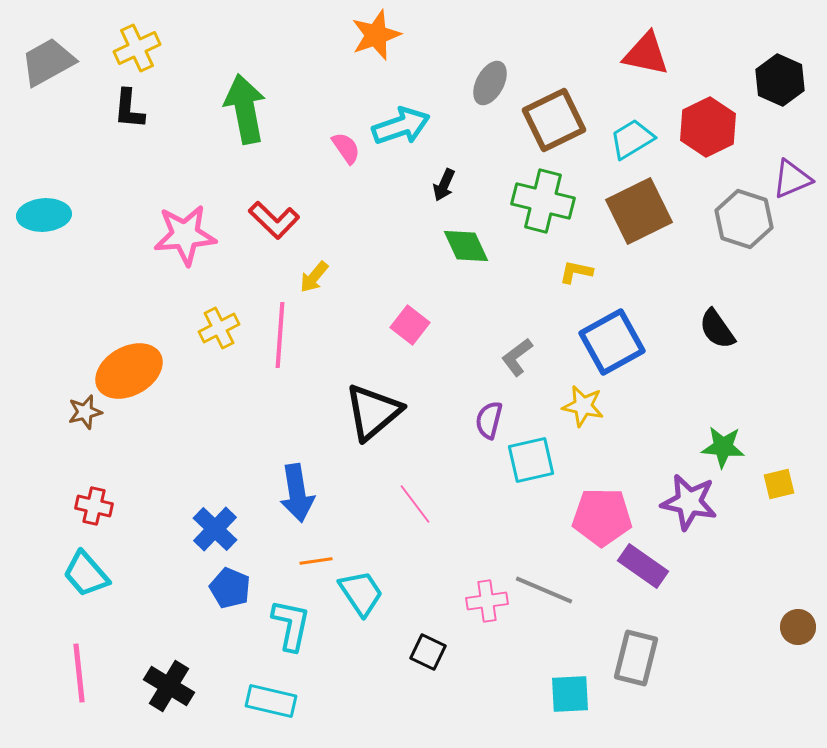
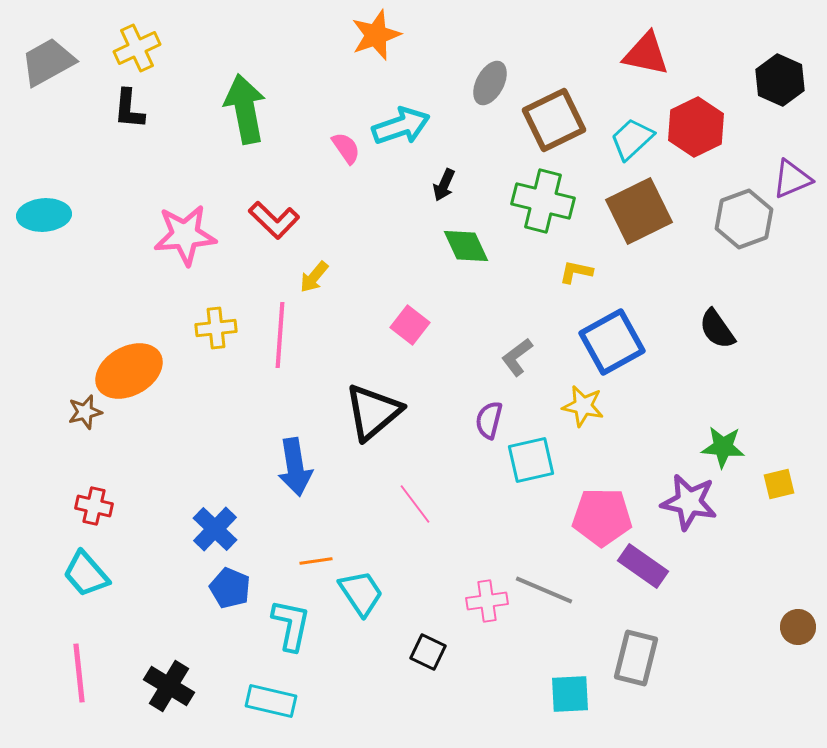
red hexagon at (708, 127): moved 12 px left
cyan trapezoid at (632, 139): rotated 12 degrees counterclockwise
gray hexagon at (744, 219): rotated 22 degrees clockwise
yellow cross at (219, 328): moved 3 px left; rotated 21 degrees clockwise
blue arrow at (297, 493): moved 2 px left, 26 px up
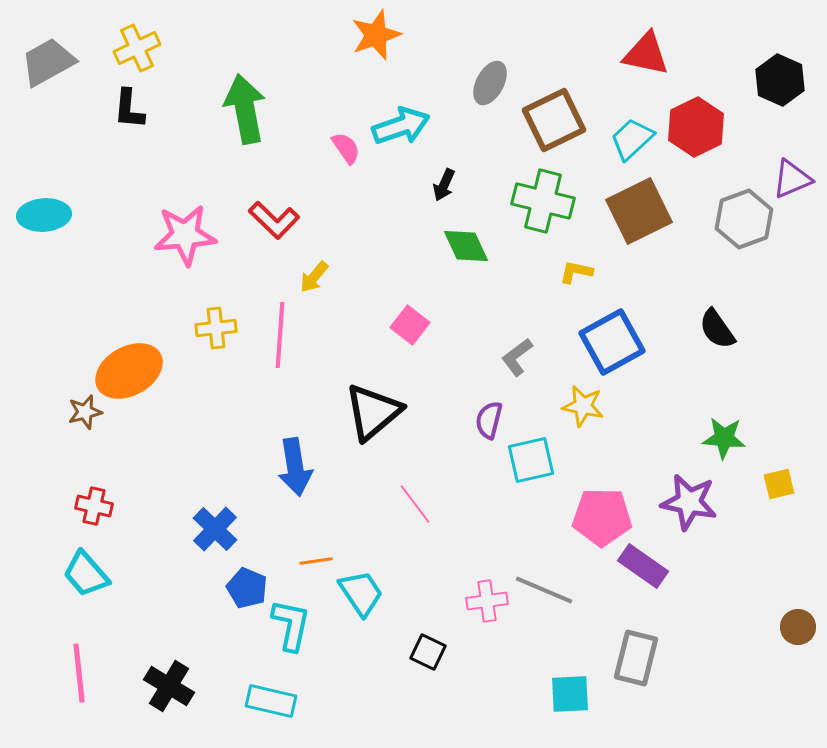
green star at (723, 447): moved 1 px right, 9 px up
blue pentagon at (230, 588): moved 17 px right
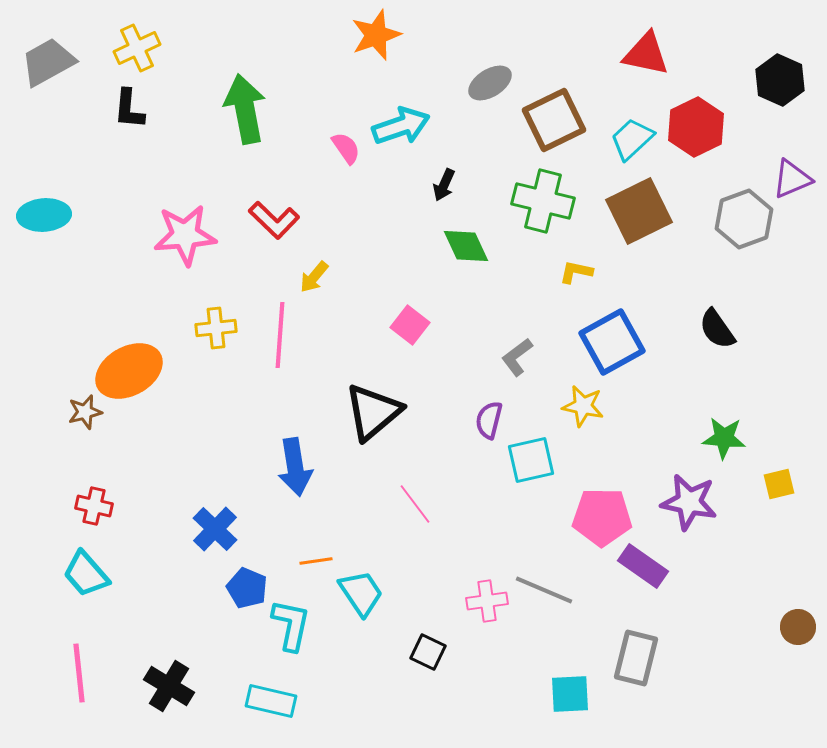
gray ellipse at (490, 83): rotated 30 degrees clockwise
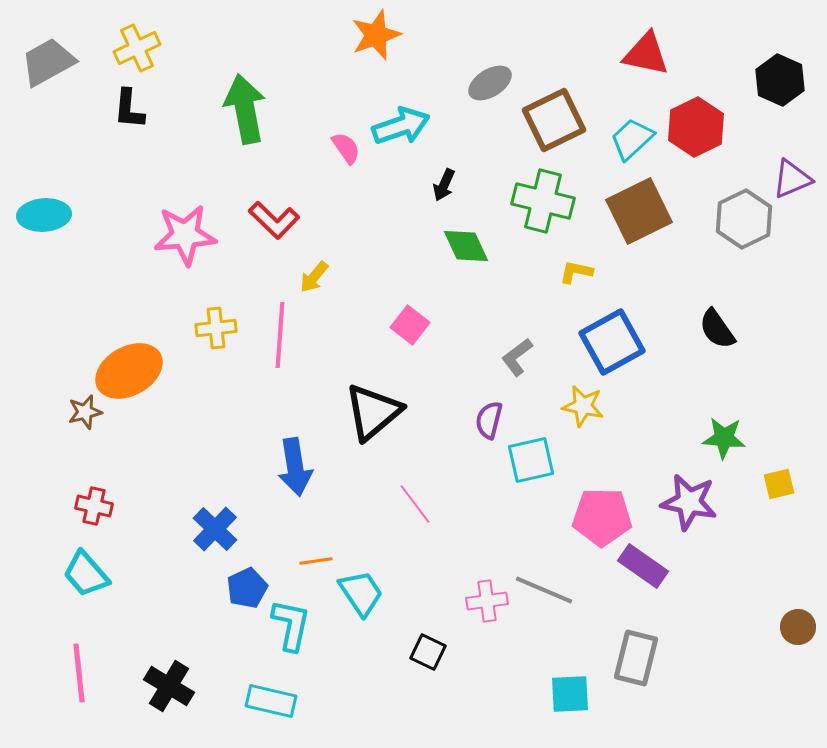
gray hexagon at (744, 219): rotated 6 degrees counterclockwise
blue pentagon at (247, 588): rotated 24 degrees clockwise
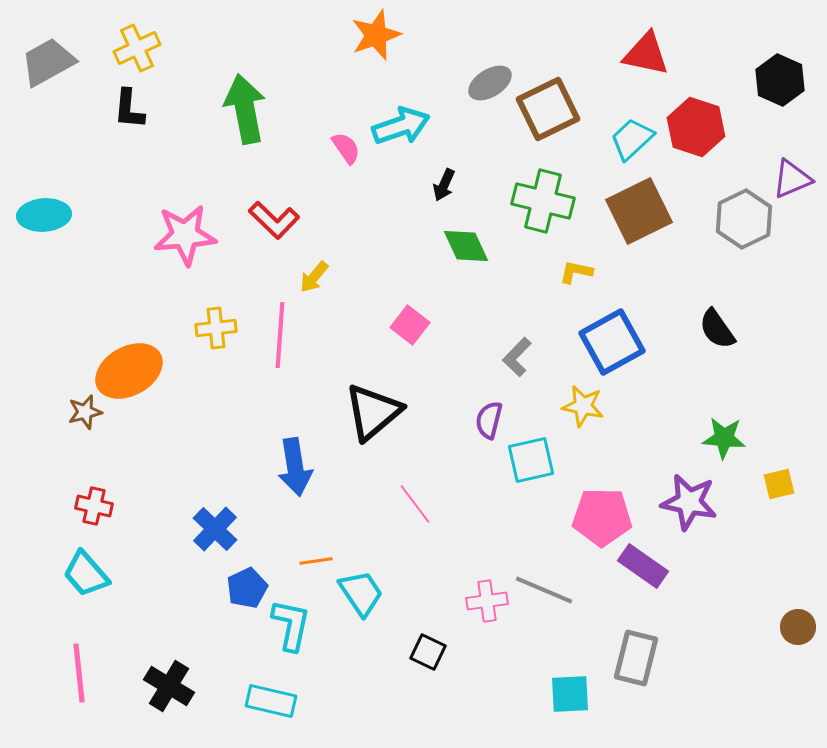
brown square at (554, 120): moved 6 px left, 11 px up
red hexagon at (696, 127): rotated 16 degrees counterclockwise
gray L-shape at (517, 357): rotated 9 degrees counterclockwise
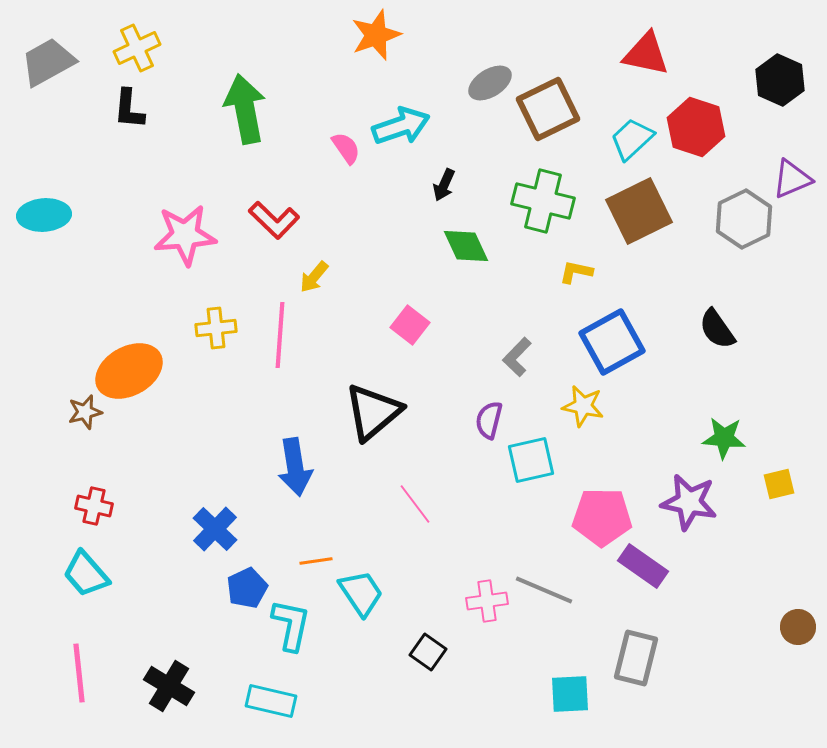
black square at (428, 652): rotated 9 degrees clockwise
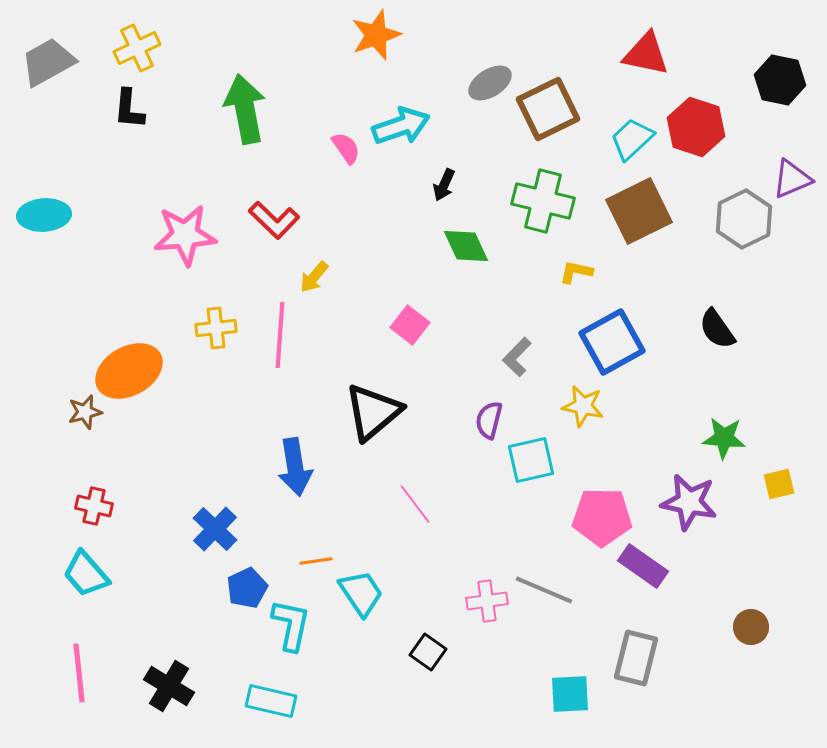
black hexagon at (780, 80): rotated 12 degrees counterclockwise
brown circle at (798, 627): moved 47 px left
